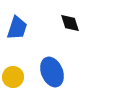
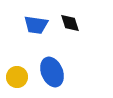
blue trapezoid: moved 19 px right, 3 px up; rotated 80 degrees clockwise
yellow circle: moved 4 px right
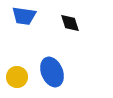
blue trapezoid: moved 12 px left, 9 px up
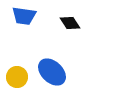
black diamond: rotated 15 degrees counterclockwise
blue ellipse: rotated 24 degrees counterclockwise
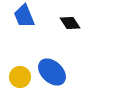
blue trapezoid: rotated 60 degrees clockwise
yellow circle: moved 3 px right
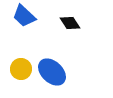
blue trapezoid: rotated 25 degrees counterclockwise
yellow circle: moved 1 px right, 8 px up
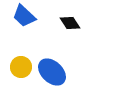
yellow circle: moved 2 px up
